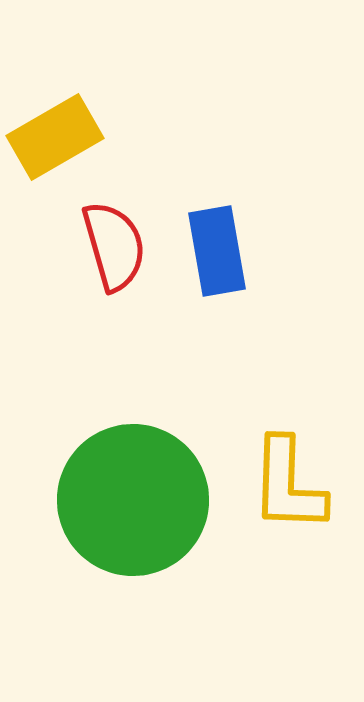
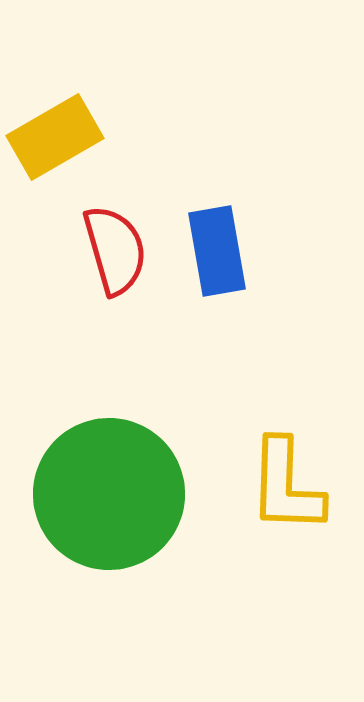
red semicircle: moved 1 px right, 4 px down
yellow L-shape: moved 2 px left, 1 px down
green circle: moved 24 px left, 6 px up
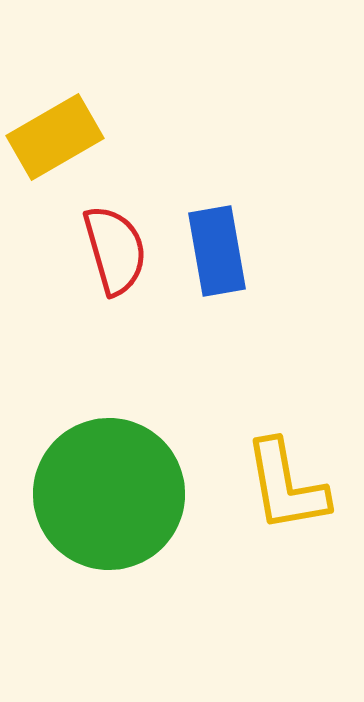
yellow L-shape: rotated 12 degrees counterclockwise
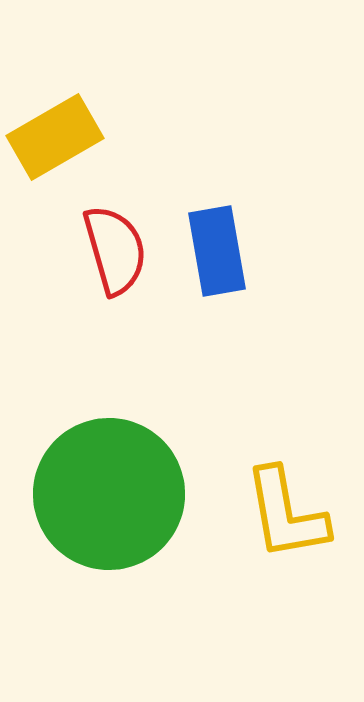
yellow L-shape: moved 28 px down
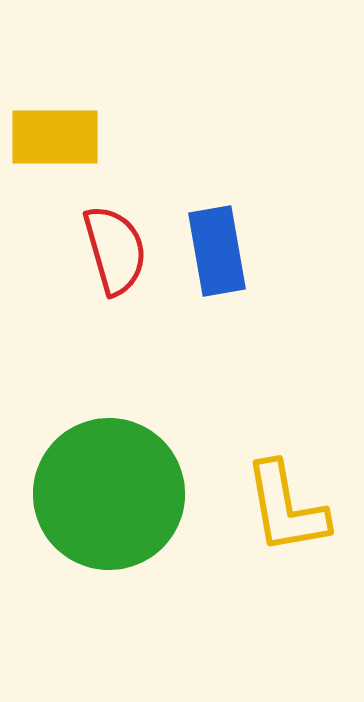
yellow rectangle: rotated 30 degrees clockwise
yellow L-shape: moved 6 px up
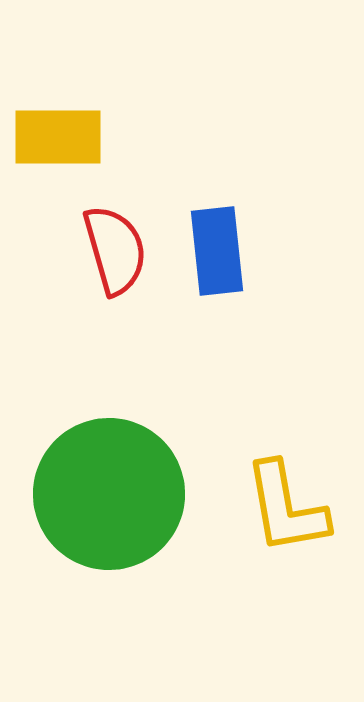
yellow rectangle: moved 3 px right
blue rectangle: rotated 4 degrees clockwise
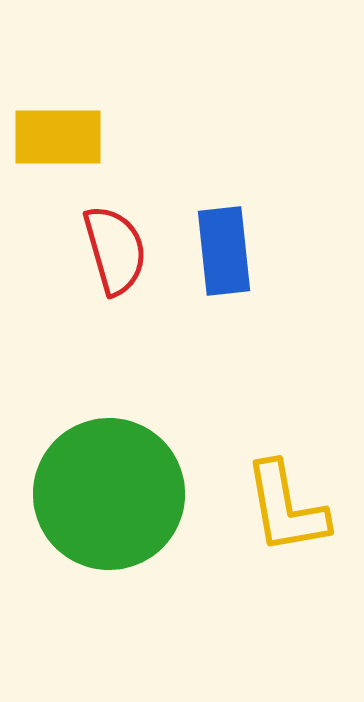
blue rectangle: moved 7 px right
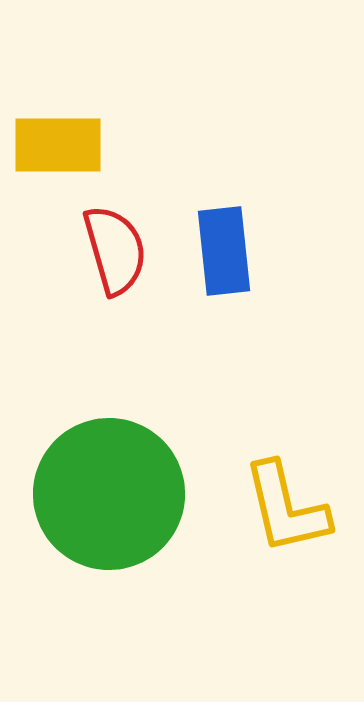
yellow rectangle: moved 8 px down
yellow L-shape: rotated 3 degrees counterclockwise
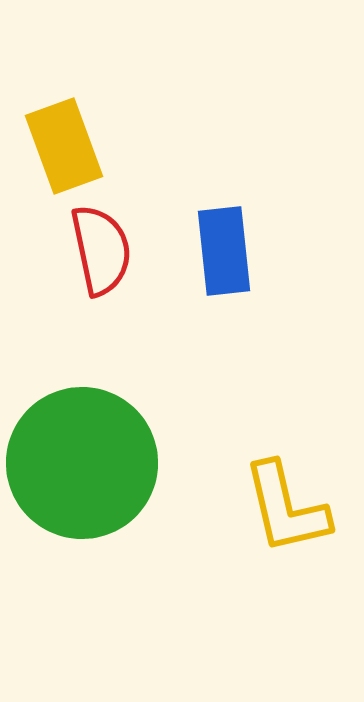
yellow rectangle: moved 6 px right, 1 px down; rotated 70 degrees clockwise
red semicircle: moved 14 px left; rotated 4 degrees clockwise
green circle: moved 27 px left, 31 px up
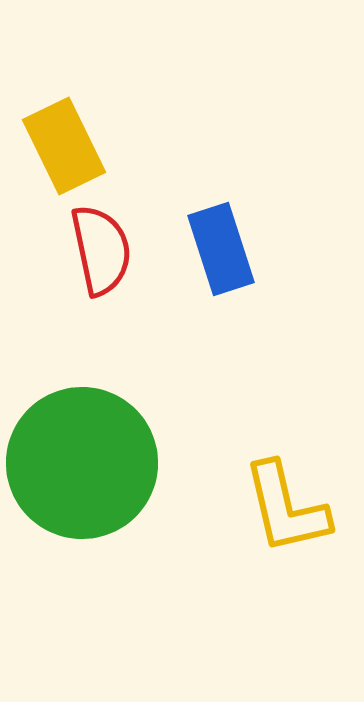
yellow rectangle: rotated 6 degrees counterclockwise
blue rectangle: moved 3 px left, 2 px up; rotated 12 degrees counterclockwise
